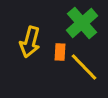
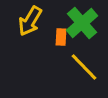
yellow arrow: moved 21 px up; rotated 16 degrees clockwise
orange rectangle: moved 1 px right, 15 px up
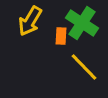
green cross: rotated 16 degrees counterclockwise
orange rectangle: moved 1 px up
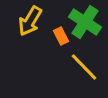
green cross: moved 3 px right, 1 px up
orange rectangle: rotated 30 degrees counterclockwise
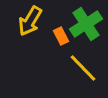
green cross: moved 1 px right, 2 px down; rotated 24 degrees clockwise
yellow line: moved 1 px left, 1 px down
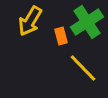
green cross: moved 1 px right, 2 px up
orange rectangle: rotated 12 degrees clockwise
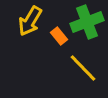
green cross: rotated 12 degrees clockwise
orange rectangle: moved 2 px left; rotated 24 degrees counterclockwise
